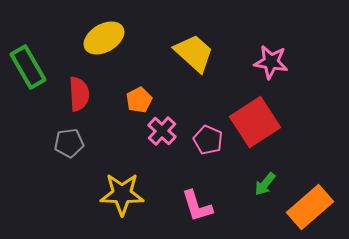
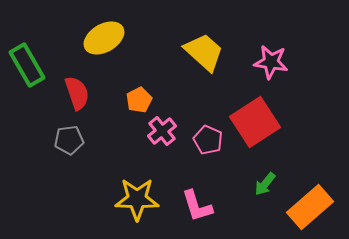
yellow trapezoid: moved 10 px right, 1 px up
green rectangle: moved 1 px left, 2 px up
red semicircle: moved 2 px left, 1 px up; rotated 16 degrees counterclockwise
pink cross: rotated 8 degrees clockwise
gray pentagon: moved 3 px up
yellow star: moved 15 px right, 5 px down
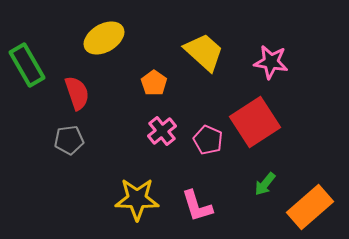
orange pentagon: moved 15 px right, 17 px up; rotated 10 degrees counterclockwise
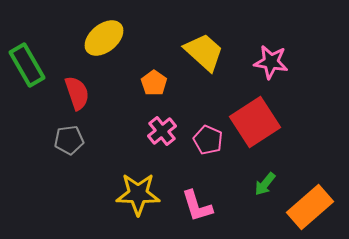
yellow ellipse: rotated 9 degrees counterclockwise
yellow star: moved 1 px right, 5 px up
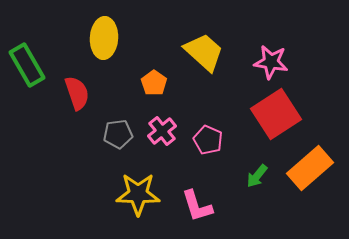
yellow ellipse: rotated 48 degrees counterclockwise
red square: moved 21 px right, 8 px up
gray pentagon: moved 49 px right, 6 px up
green arrow: moved 8 px left, 8 px up
orange rectangle: moved 39 px up
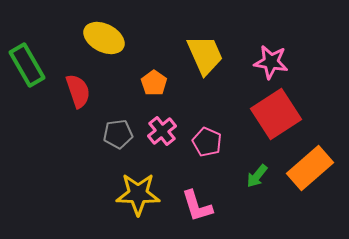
yellow ellipse: rotated 66 degrees counterclockwise
yellow trapezoid: moved 1 px right, 3 px down; rotated 24 degrees clockwise
red semicircle: moved 1 px right, 2 px up
pink pentagon: moved 1 px left, 2 px down
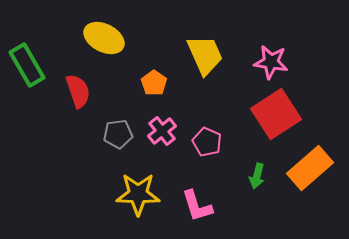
green arrow: rotated 25 degrees counterclockwise
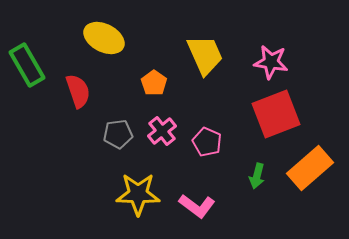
red square: rotated 12 degrees clockwise
pink L-shape: rotated 36 degrees counterclockwise
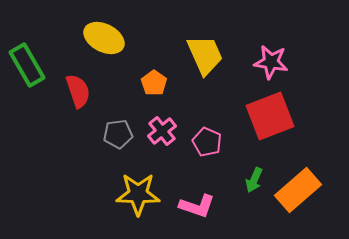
red square: moved 6 px left, 2 px down
orange rectangle: moved 12 px left, 22 px down
green arrow: moved 3 px left, 4 px down; rotated 10 degrees clockwise
pink L-shape: rotated 18 degrees counterclockwise
